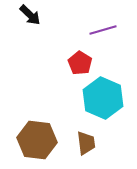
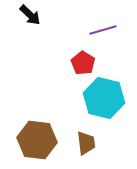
red pentagon: moved 3 px right
cyan hexagon: moved 1 px right; rotated 9 degrees counterclockwise
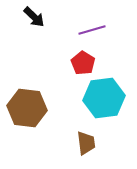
black arrow: moved 4 px right, 2 px down
purple line: moved 11 px left
cyan hexagon: rotated 21 degrees counterclockwise
brown hexagon: moved 10 px left, 32 px up
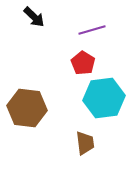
brown trapezoid: moved 1 px left
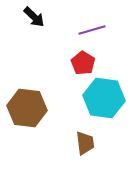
cyan hexagon: rotated 15 degrees clockwise
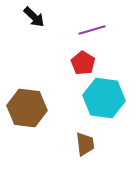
brown trapezoid: moved 1 px down
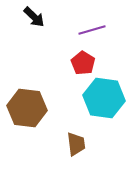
brown trapezoid: moved 9 px left
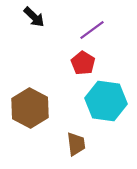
purple line: rotated 20 degrees counterclockwise
cyan hexagon: moved 2 px right, 3 px down
brown hexagon: moved 3 px right; rotated 21 degrees clockwise
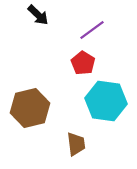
black arrow: moved 4 px right, 2 px up
brown hexagon: rotated 18 degrees clockwise
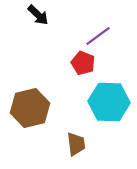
purple line: moved 6 px right, 6 px down
red pentagon: rotated 10 degrees counterclockwise
cyan hexagon: moved 3 px right, 1 px down; rotated 6 degrees counterclockwise
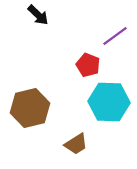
purple line: moved 17 px right
red pentagon: moved 5 px right, 2 px down
brown trapezoid: rotated 65 degrees clockwise
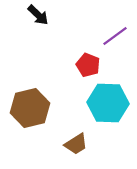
cyan hexagon: moved 1 px left, 1 px down
